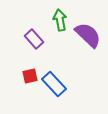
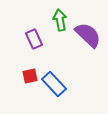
purple rectangle: rotated 18 degrees clockwise
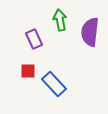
purple semicircle: moved 2 px right, 3 px up; rotated 128 degrees counterclockwise
red square: moved 2 px left, 5 px up; rotated 14 degrees clockwise
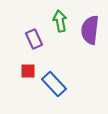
green arrow: moved 1 px down
purple semicircle: moved 2 px up
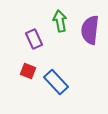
red square: rotated 21 degrees clockwise
blue rectangle: moved 2 px right, 2 px up
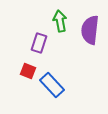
purple rectangle: moved 5 px right, 4 px down; rotated 42 degrees clockwise
blue rectangle: moved 4 px left, 3 px down
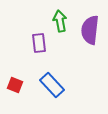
purple rectangle: rotated 24 degrees counterclockwise
red square: moved 13 px left, 14 px down
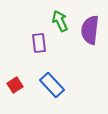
green arrow: rotated 15 degrees counterclockwise
red square: rotated 35 degrees clockwise
